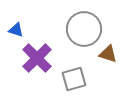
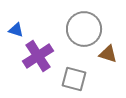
purple cross: moved 1 px right, 2 px up; rotated 12 degrees clockwise
gray square: rotated 30 degrees clockwise
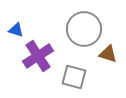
gray square: moved 2 px up
